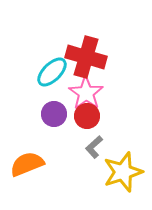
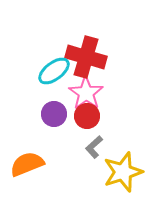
cyan ellipse: moved 2 px right, 1 px up; rotated 8 degrees clockwise
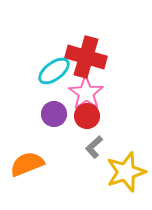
yellow star: moved 3 px right
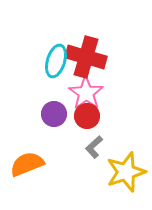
cyan ellipse: moved 2 px right, 10 px up; rotated 36 degrees counterclockwise
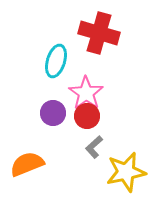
red cross: moved 13 px right, 24 px up
purple circle: moved 1 px left, 1 px up
yellow star: rotated 6 degrees clockwise
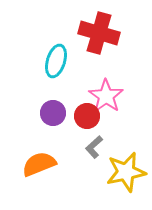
pink star: moved 20 px right, 3 px down
orange semicircle: moved 12 px right
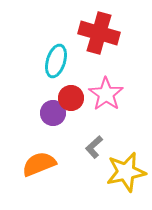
pink star: moved 2 px up
red circle: moved 16 px left, 18 px up
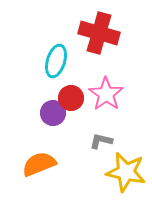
gray L-shape: moved 7 px right, 6 px up; rotated 55 degrees clockwise
yellow star: rotated 24 degrees clockwise
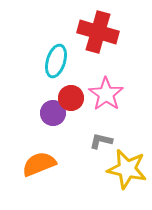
red cross: moved 1 px left, 1 px up
yellow star: moved 1 px right, 3 px up
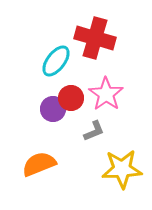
red cross: moved 3 px left, 6 px down
cyan ellipse: rotated 20 degrees clockwise
purple circle: moved 4 px up
gray L-shape: moved 7 px left, 10 px up; rotated 145 degrees clockwise
yellow star: moved 5 px left; rotated 15 degrees counterclockwise
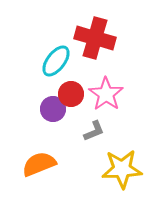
red circle: moved 4 px up
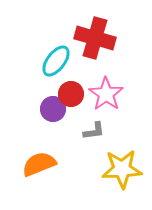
gray L-shape: rotated 15 degrees clockwise
